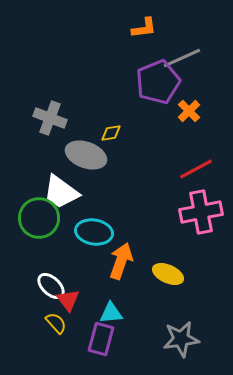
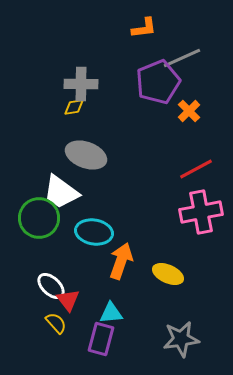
gray cross: moved 31 px right, 34 px up; rotated 20 degrees counterclockwise
yellow diamond: moved 37 px left, 26 px up
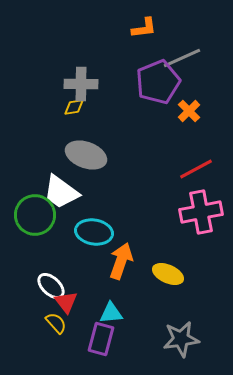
green circle: moved 4 px left, 3 px up
red triangle: moved 2 px left, 2 px down
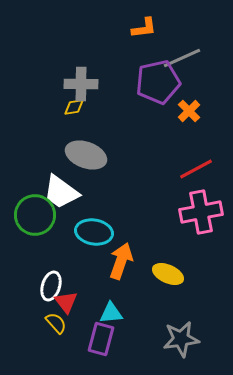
purple pentagon: rotated 9 degrees clockwise
white ellipse: rotated 64 degrees clockwise
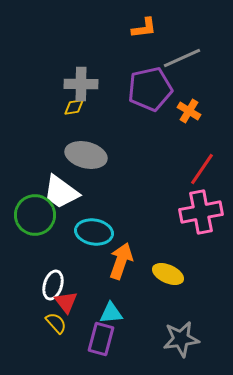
purple pentagon: moved 8 px left, 7 px down
orange cross: rotated 15 degrees counterclockwise
gray ellipse: rotated 6 degrees counterclockwise
red line: moved 6 px right; rotated 28 degrees counterclockwise
white ellipse: moved 2 px right, 1 px up
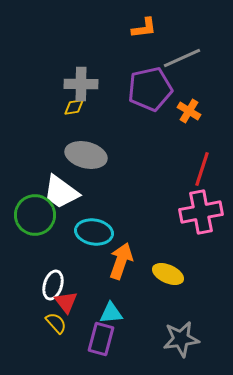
red line: rotated 16 degrees counterclockwise
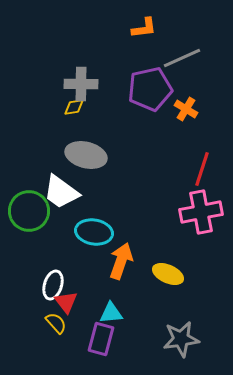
orange cross: moved 3 px left, 2 px up
green circle: moved 6 px left, 4 px up
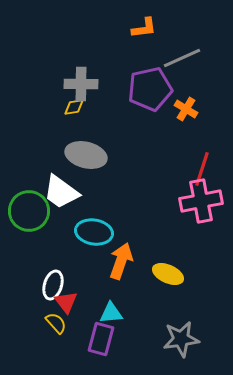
pink cross: moved 11 px up
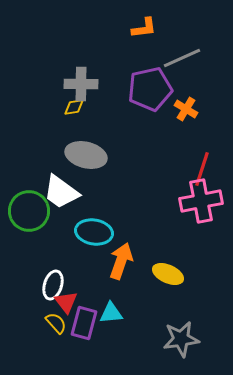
purple rectangle: moved 17 px left, 16 px up
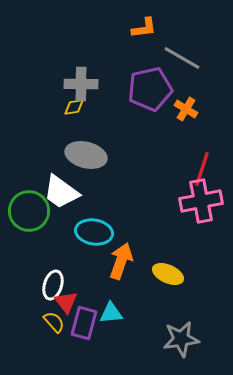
gray line: rotated 54 degrees clockwise
yellow semicircle: moved 2 px left, 1 px up
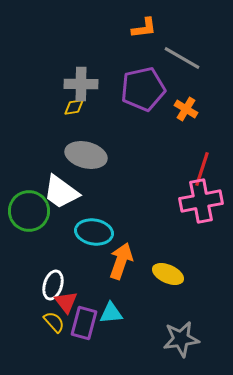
purple pentagon: moved 7 px left
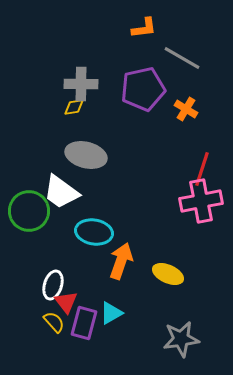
cyan triangle: rotated 25 degrees counterclockwise
